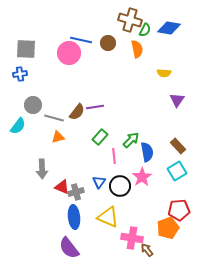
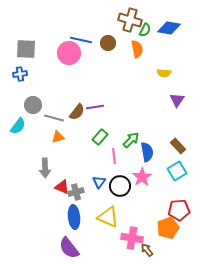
gray arrow: moved 3 px right, 1 px up
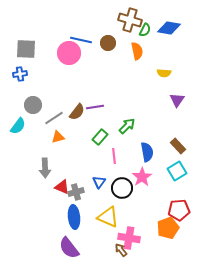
orange semicircle: moved 2 px down
gray line: rotated 48 degrees counterclockwise
green arrow: moved 4 px left, 14 px up
black circle: moved 2 px right, 2 px down
pink cross: moved 3 px left
brown arrow: moved 26 px left
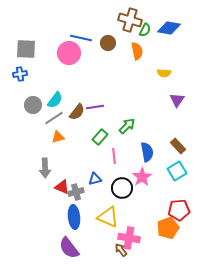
blue line: moved 2 px up
cyan semicircle: moved 37 px right, 26 px up
blue triangle: moved 4 px left, 3 px up; rotated 40 degrees clockwise
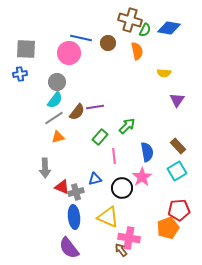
gray circle: moved 24 px right, 23 px up
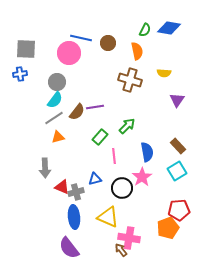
brown cross: moved 60 px down
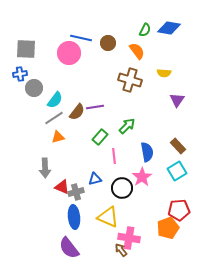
orange semicircle: rotated 24 degrees counterclockwise
gray circle: moved 23 px left, 6 px down
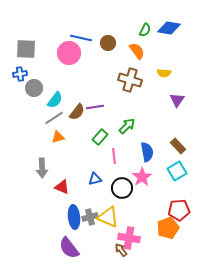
gray arrow: moved 3 px left
gray cross: moved 14 px right, 25 px down
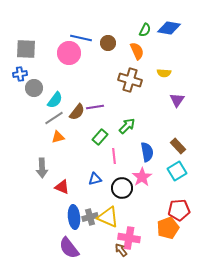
orange semicircle: rotated 12 degrees clockwise
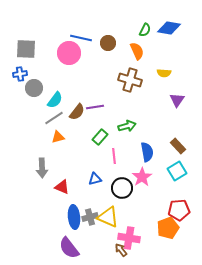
green arrow: rotated 30 degrees clockwise
